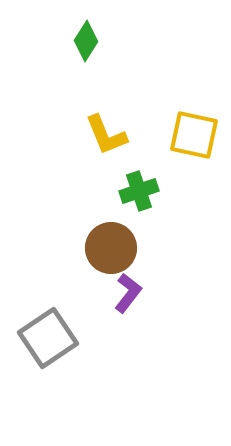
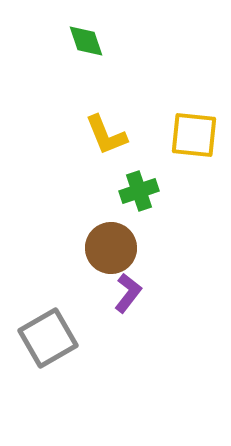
green diamond: rotated 51 degrees counterclockwise
yellow square: rotated 6 degrees counterclockwise
gray square: rotated 4 degrees clockwise
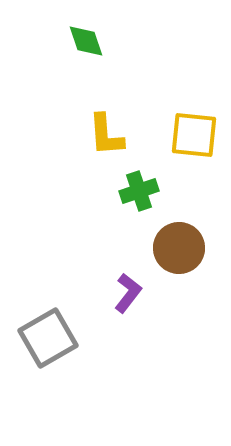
yellow L-shape: rotated 18 degrees clockwise
brown circle: moved 68 px right
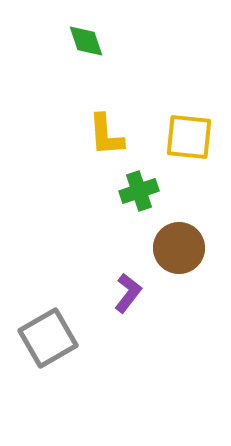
yellow square: moved 5 px left, 2 px down
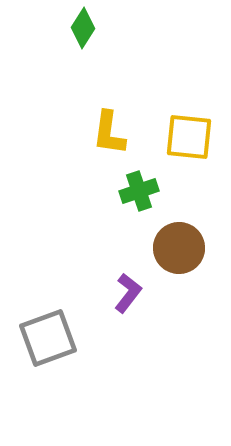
green diamond: moved 3 px left, 13 px up; rotated 51 degrees clockwise
yellow L-shape: moved 3 px right, 2 px up; rotated 12 degrees clockwise
gray square: rotated 10 degrees clockwise
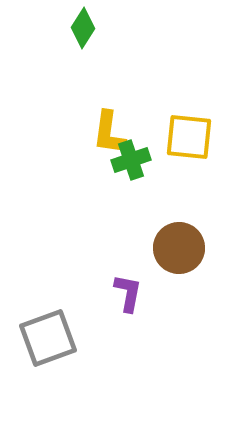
green cross: moved 8 px left, 31 px up
purple L-shape: rotated 27 degrees counterclockwise
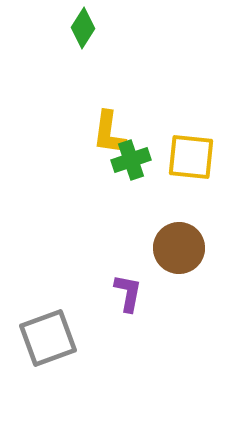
yellow square: moved 2 px right, 20 px down
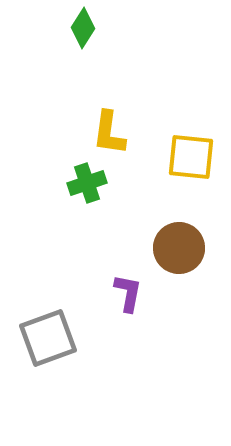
green cross: moved 44 px left, 23 px down
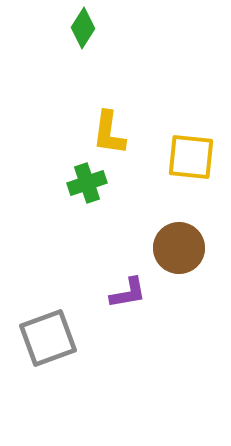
purple L-shape: rotated 69 degrees clockwise
